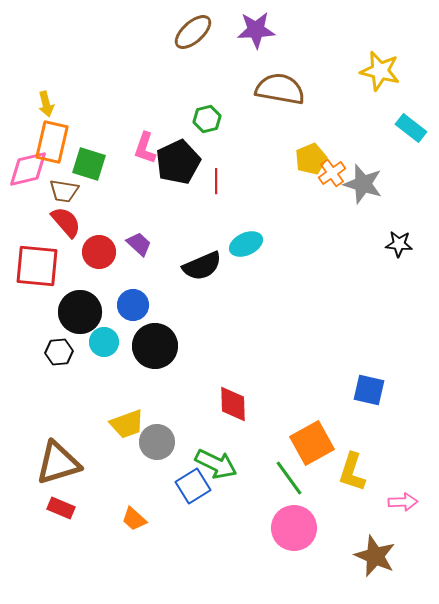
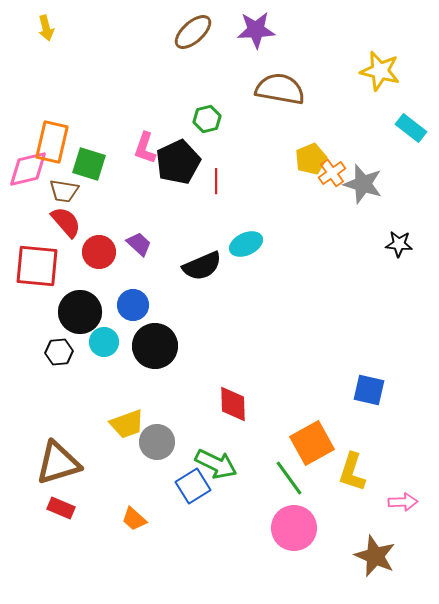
yellow arrow at (46, 104): moved 76 px up
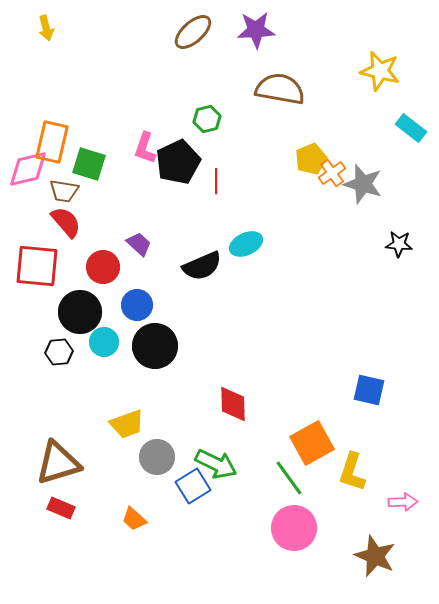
red circle at (99, 252): moved 4 px right, 15 px down
blue circle at (133, 305): moved 4 px right
gray circle at (157, 442): moved 15 px down
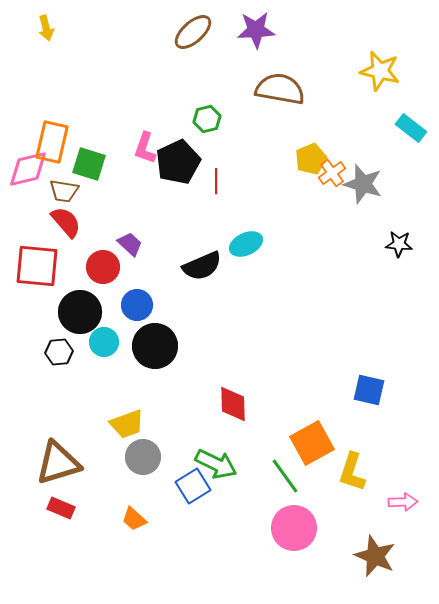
purple trapezoid at (139, 244): moved 9 px left
gray circle at (157, 457): moved 14 px left
green line at (289, 478): moved 4 px left, 2 px up
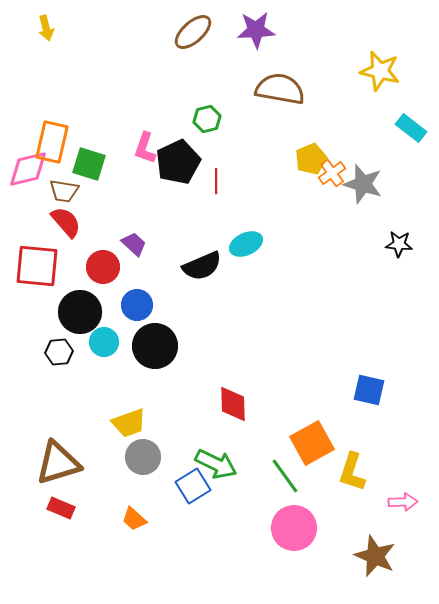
purple trapezoid at (130, 244): moved 4 px right
yellow trapezoid at (127, 424): moved 2 px right, 1 px up
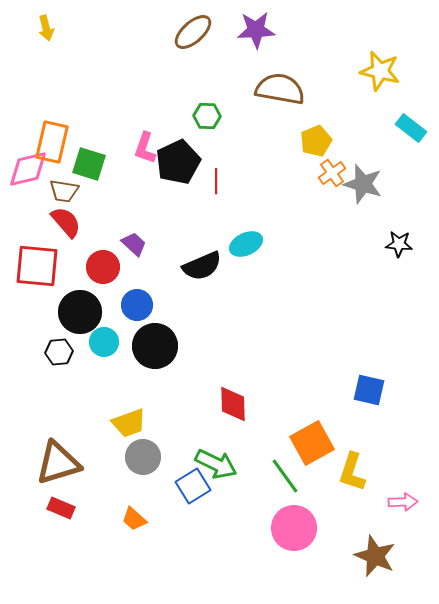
green hexagon at (207, 119): moved 3 px up; rotated 16 degrees clockwise
yellow pentagon at (311, 159): moved 5 px right, 18 px up
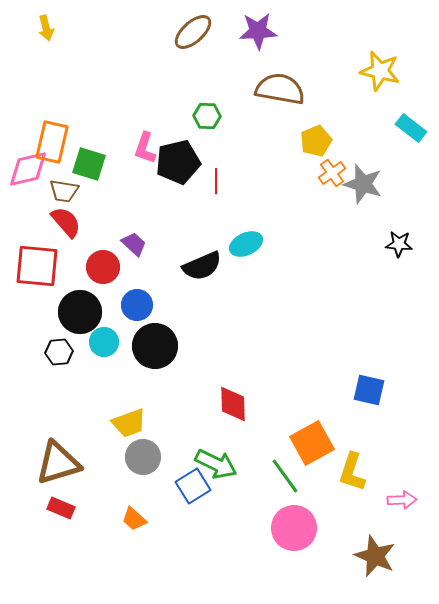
purple star at (256, 30): moved 2 px right, 1 px down
black pentagon at (178, 162): rotated 12 degrees clockwise
pink arrow at (403, 502): moved 1 px left, 2 px up
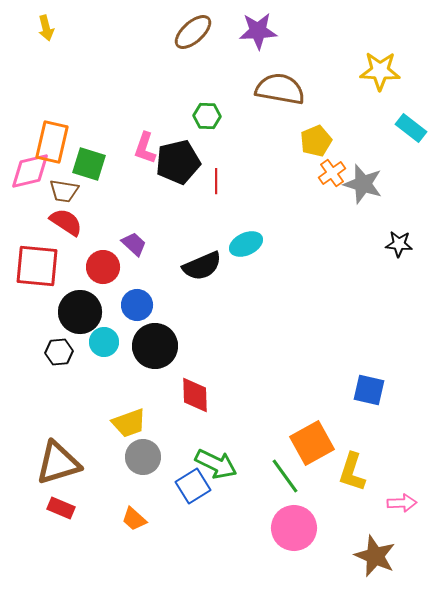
yellow star at (380, 71): rotated 12 degrees counterclockwise
pink diamond at (28, 169): moved 2 px right, 2 px down
red semicircle at (66, 222): rotated 16 degrees counterclockwise
red diamond at (233, 404): moved 38 px left, 9 px up
pink arrow at (402, 500): moved 3 px down
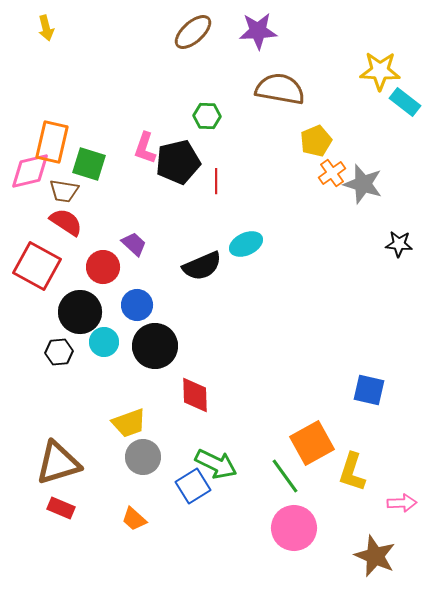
cyan rectangle at (411, 128): moved 6 px left, 26 px up
red square at (37, 266): rotated 24 degrees clockwise
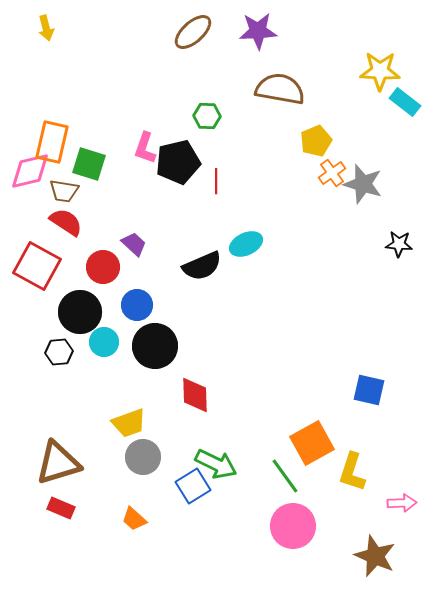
pink circle at (294, 528): moved 1 px left, 2 px up
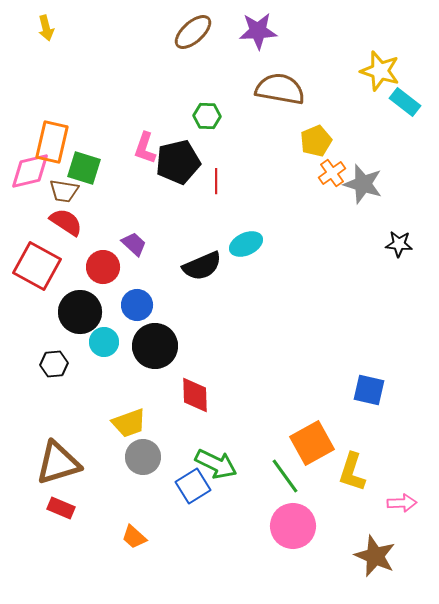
yellow star at (380, 71): rotated 15 degrees clockwise
green square at (89, 164): moved 5 px left, 4 px down
black hexagon at (59, 352): moved 5 px left, 12 px down
orange trapezoid at (134, 519): moved 18 px down
